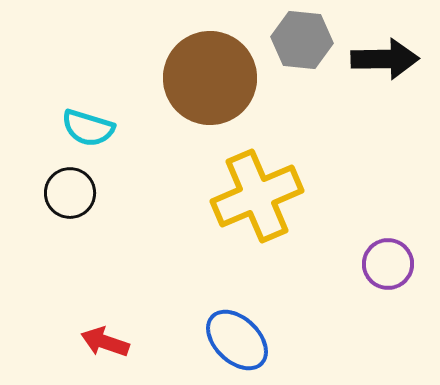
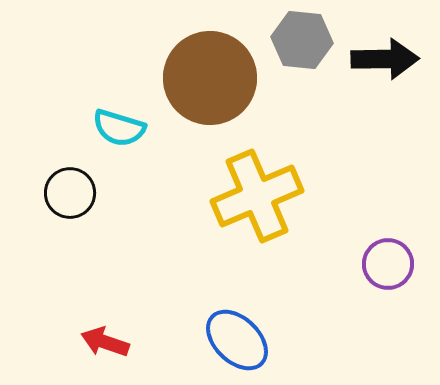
cyan semicircle: moved 31 px right
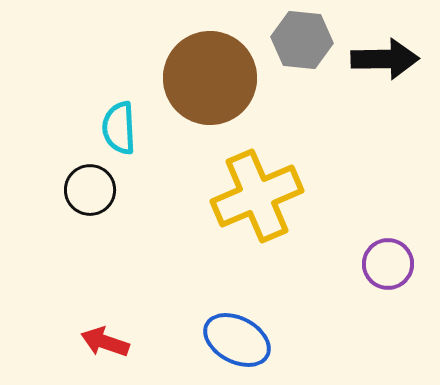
cyan semicircle: rotated 70 degrees clockwise
black circle: moved 20 px right, 3 px up
blue ellipse: rotated 16 degrees counterclockwise
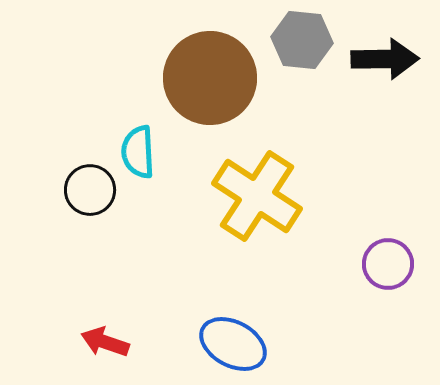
cyan semicircle: moved 19 px right, 24 px down
yellow cross: rotated 34 degrees counterclockwise
blue ellipse: moved 4 px left, 4 px down
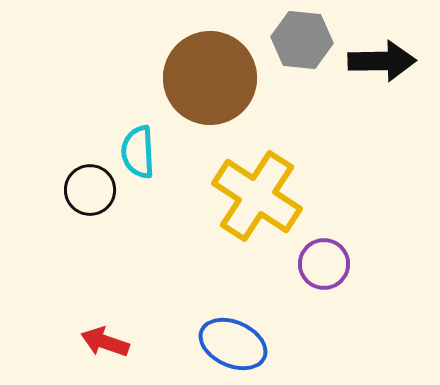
black arrow: moved 3 px left, 2 px down
purple circle: moved 64 px left
blue ellipse: rotated 4 degrees counterclockwise
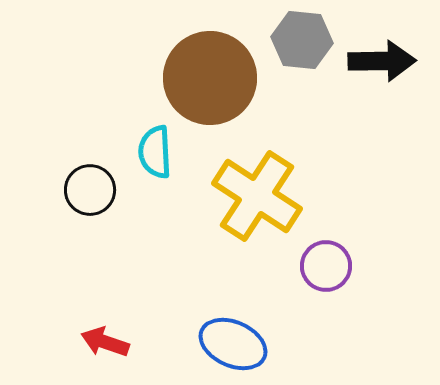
cyan semicircle: moved 17 px right
purple circle: moved 2 px right, 2 px down
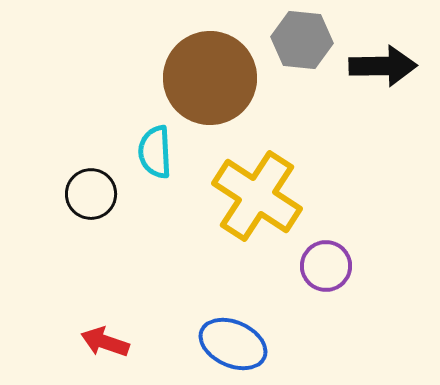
black arrow: moved 1 px right, 5 px down
black circle: moved 1 px right, 4 px down
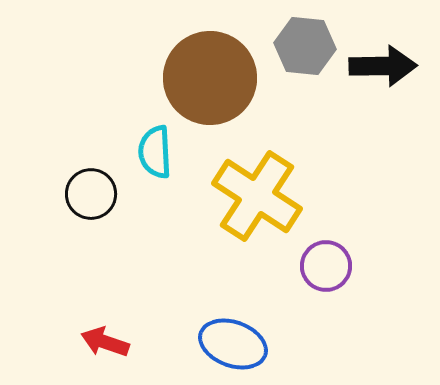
gray hexagon: moved 3 px right, 6 px down
blue ellipse: rotated 4 degrees counterclockwise
